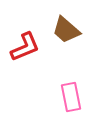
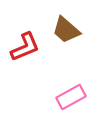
pink rectangle: rotated 72 degrees clockwise
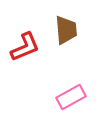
brown trapezoid: rotated 136 degrees counterclockwise
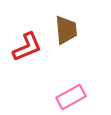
red L-shape: moved 2 px right
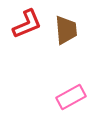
red L-shape: moved 23 px up
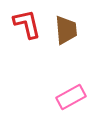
red L-shape: rotated 80 degrees counterclockwise
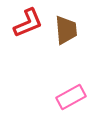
red L-shape: moved 1 px right, 1 px up; rotated 80 degrees clockwise
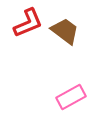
brown trapezoid: moved 1 px left, 1 px down; rotated 48 degrees counterclockwise
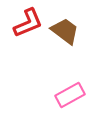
pink rectangle: moved 1 px left, 2 px up
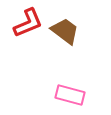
pink rectangle: rotated 44 degrees clockwise
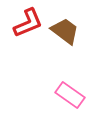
pink rectangle: rotated 20 degrees clockwise
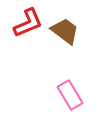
pink rectangle: rotated 24 degrees clockwise
